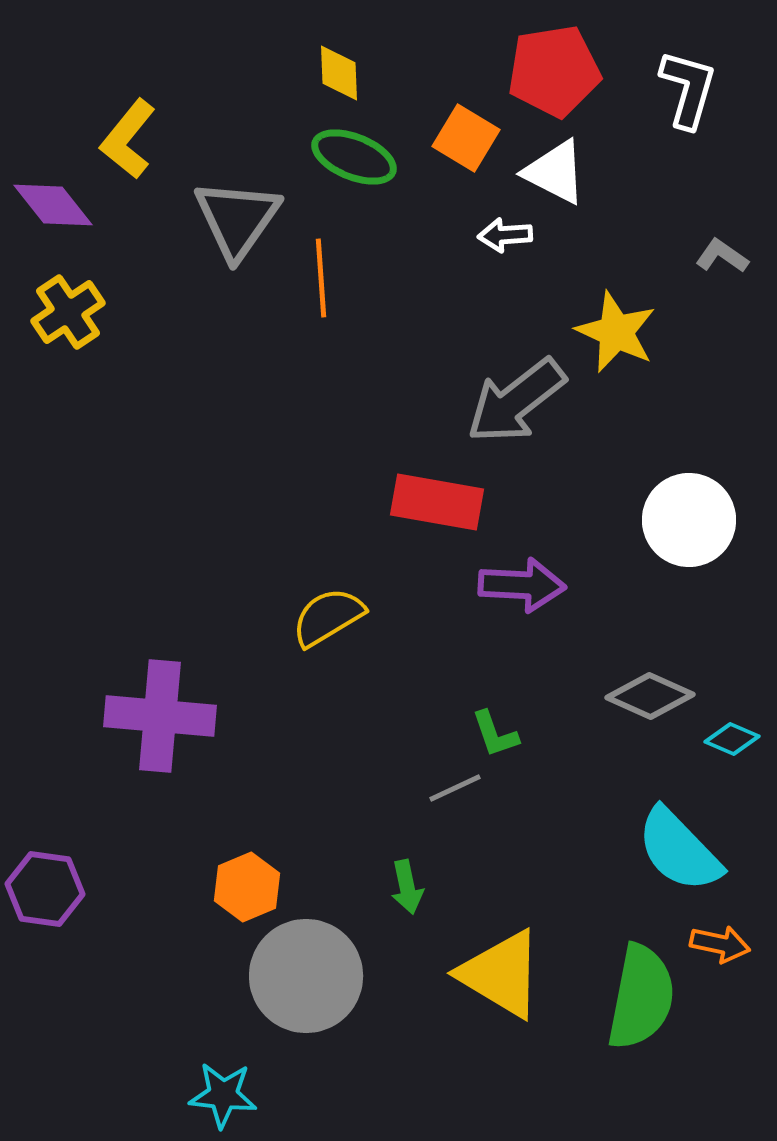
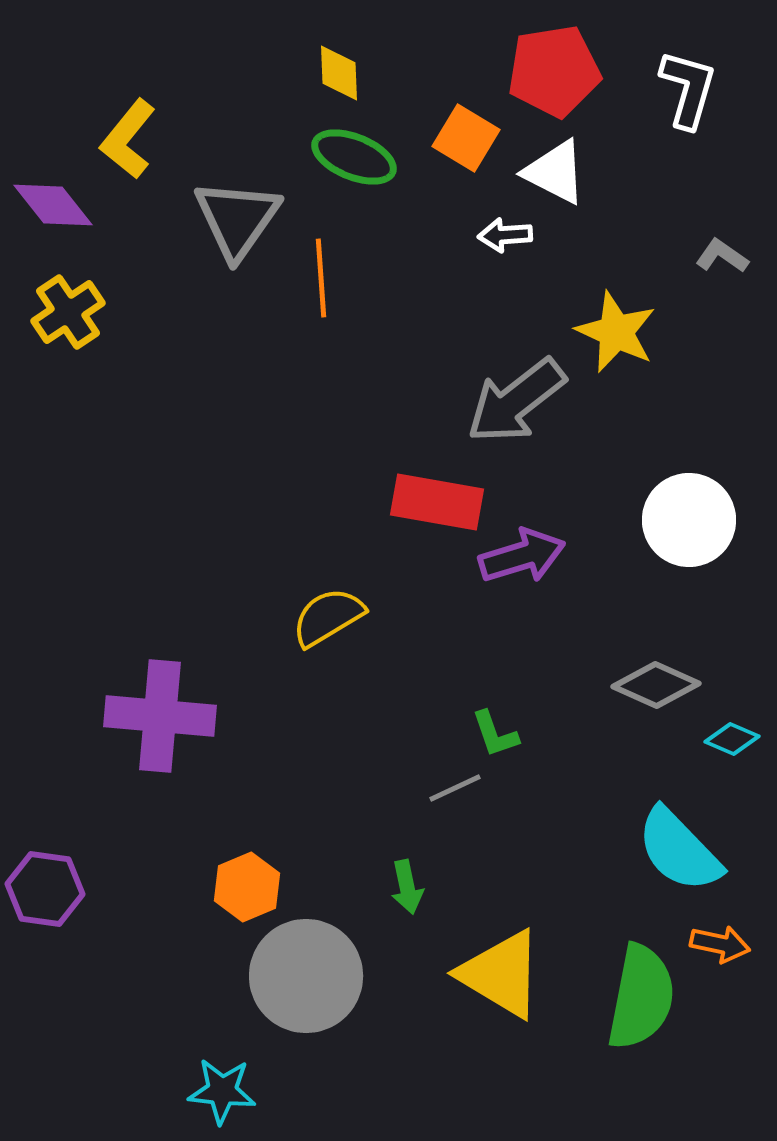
purple arrow: moved 29 px up; rotated 20 degrees counterclockwise
gray diamond: moved 6 px right, 11 px up
cyan star: moved 1 px left, 4 px up
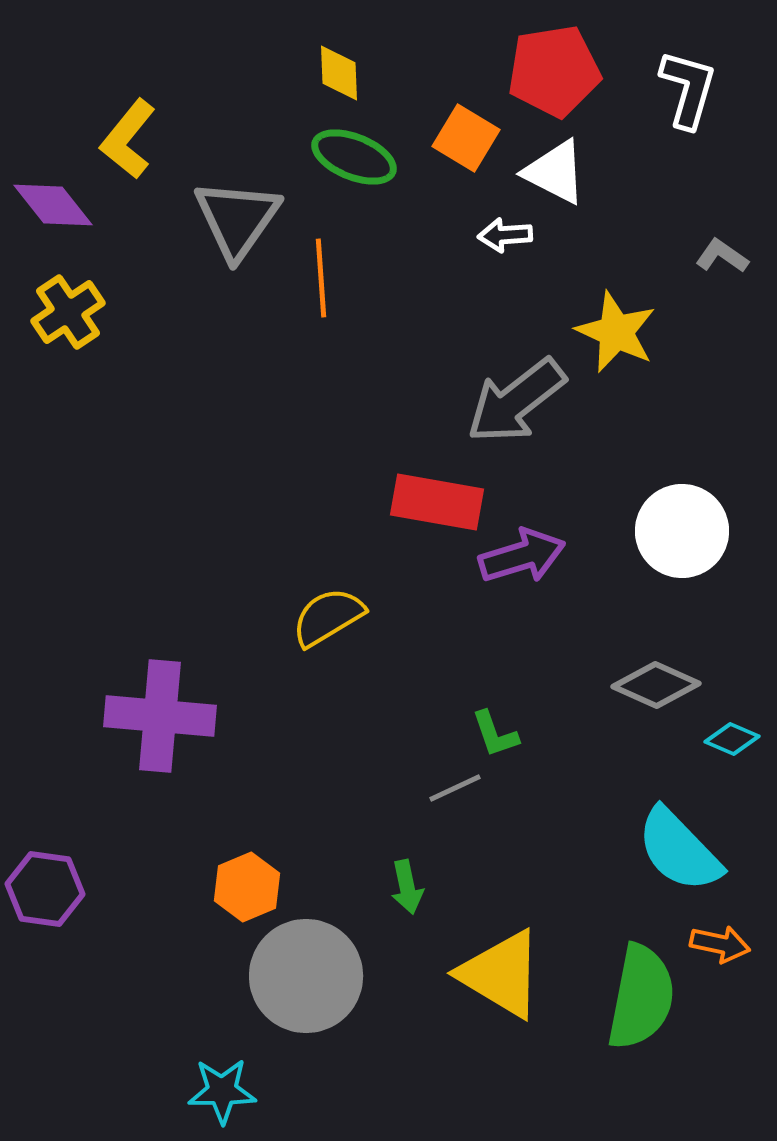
white circle: moved 7 px left, 11 px down
cyan star: rotated 6 degrees counterclockwise
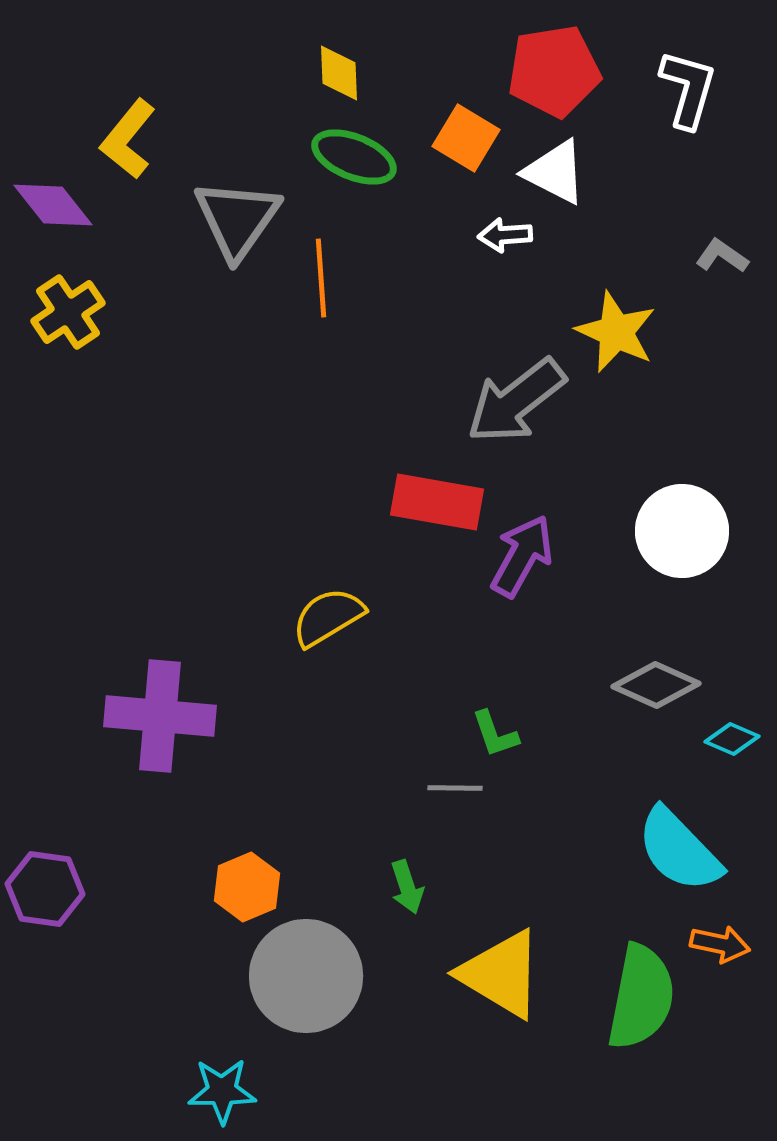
purple arrow: rotated 44 degrees counterclockwise
gray line: rotated 26 degrees clockwise
green arrow: rotated 6 degrees counterclockwise
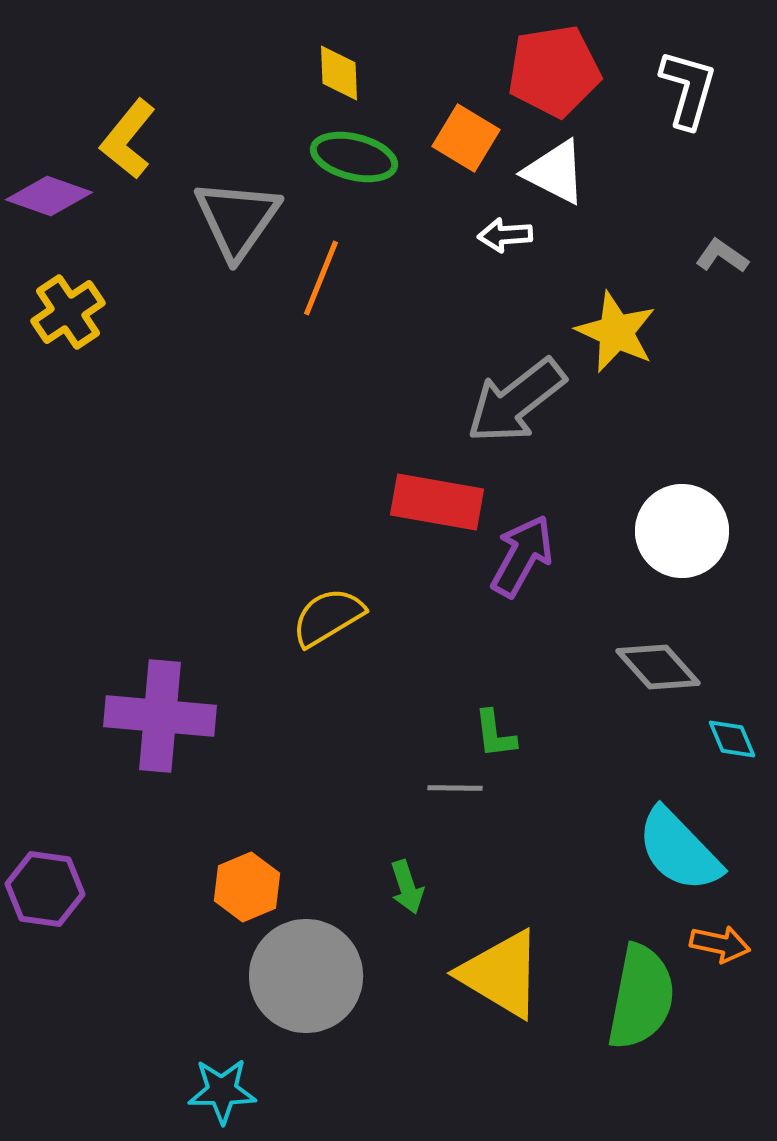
green ellipse: rotated 8 degrees counterclockwise
purple diamond: moved 4 px left, 9 px up; rotated 32 degrees counterclockwise
orange line: rotated 26 degrees clockwise
gray diamond: moved 2 px right, 18 px up; rotated 24 degrees clockwise
green L-shape: rotated 12 degrees clockwise
cyan diamond: rotated 44 degrees clockwise
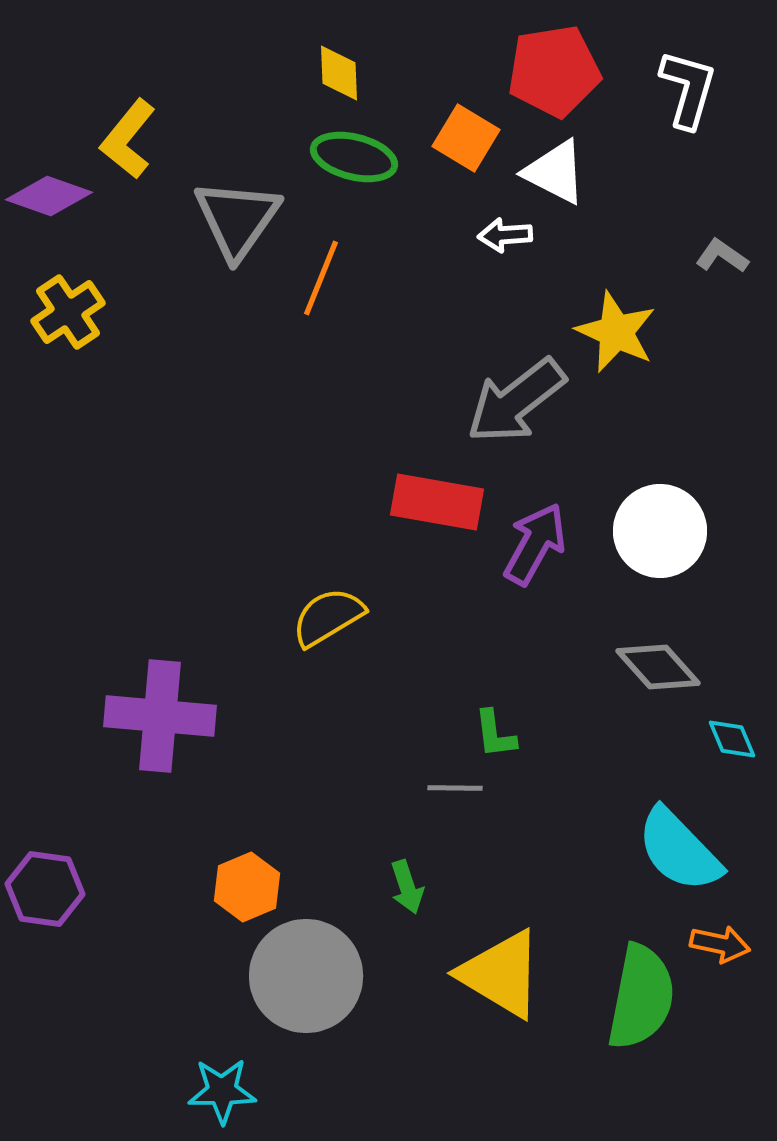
white circle: moved 22 px left
purple arrow: moved 13 px right, 12 px up
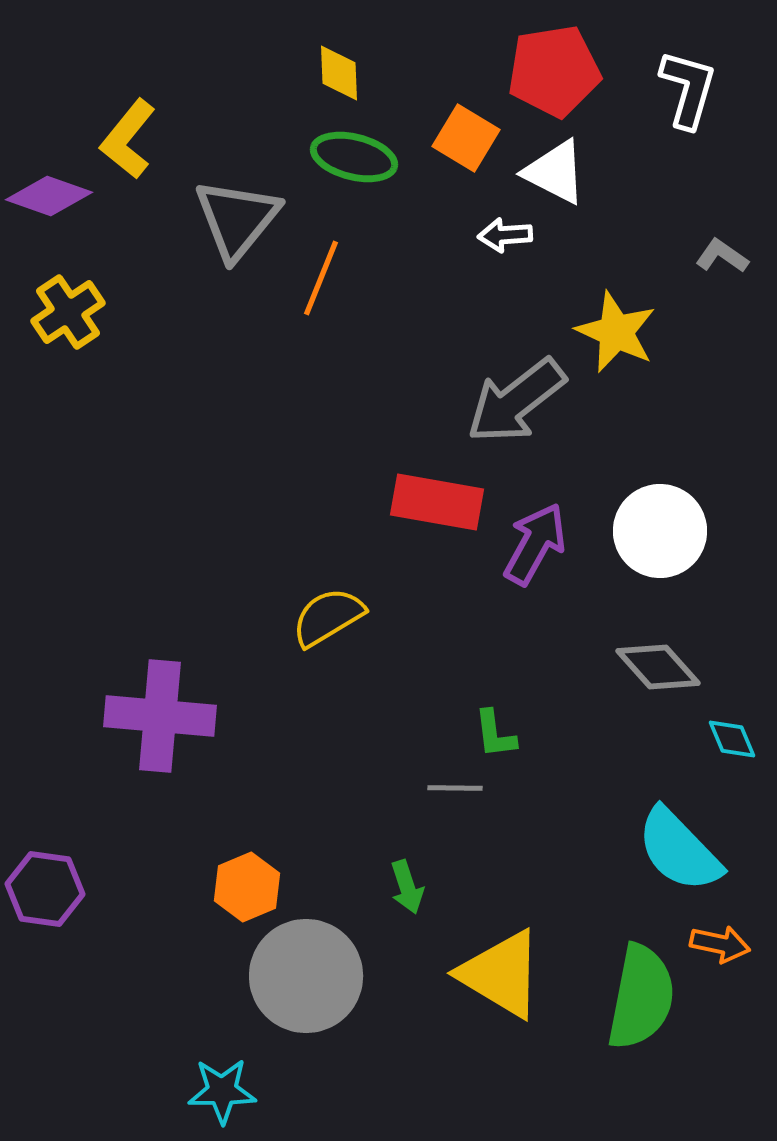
gray triangle: rotated 4 degrees clockwise
